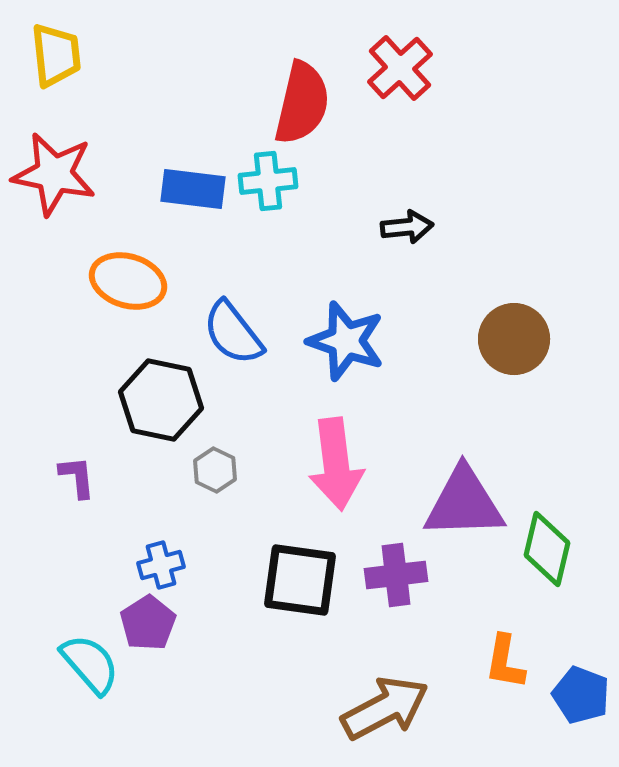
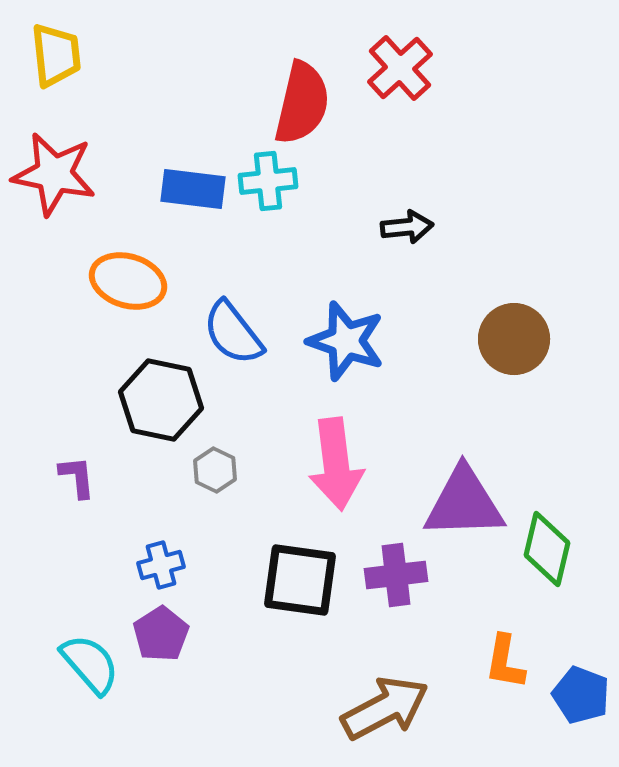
purple pentagon: moved 13 px right, 11 px down
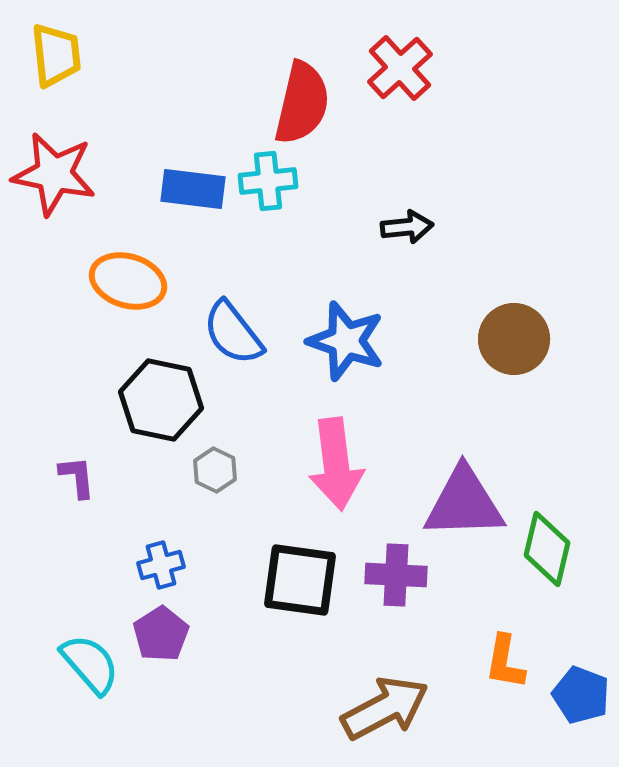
purple cross: rotated 10 degrees clockwise
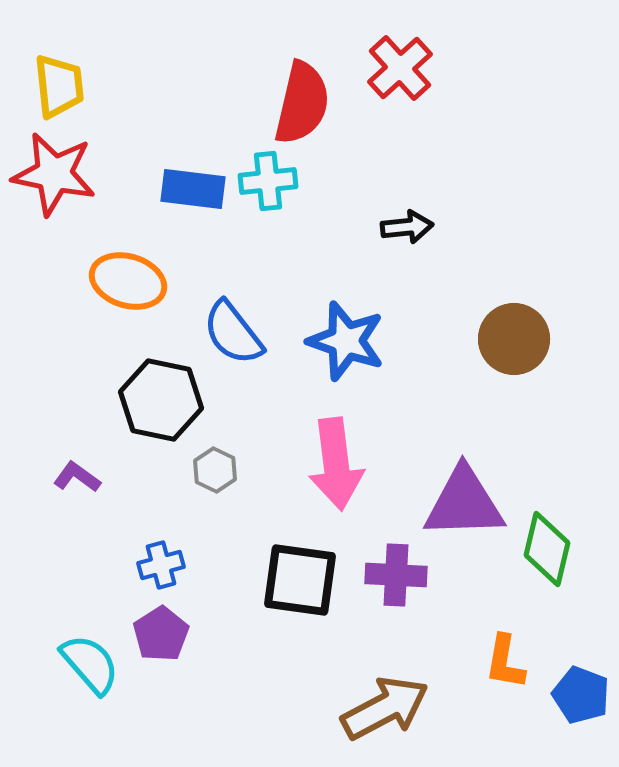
yellow trapezoid: moved 3 px right, 31 px down
purple L-shape: rotated 48 degrees counterclockwise
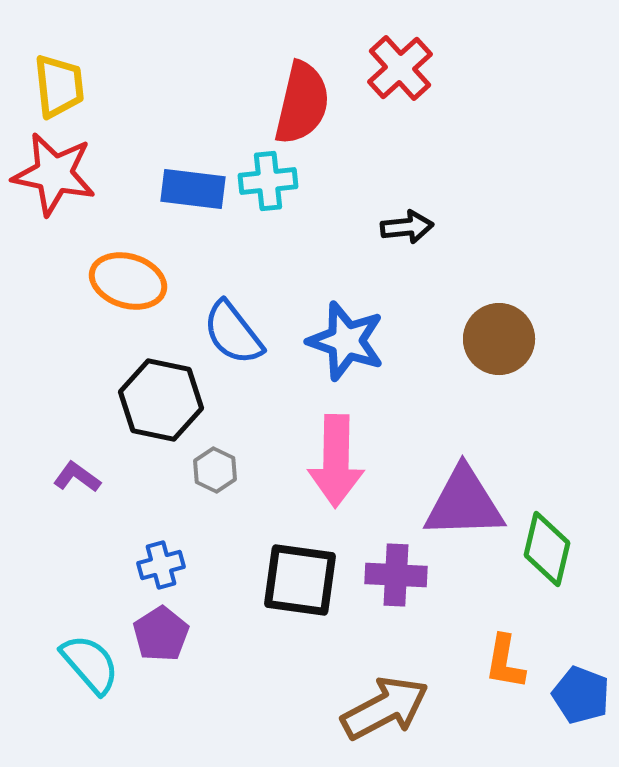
brown circle: moved 15 px left
pink arrow: moved 3 px up; rotated 8 degrees clockwise
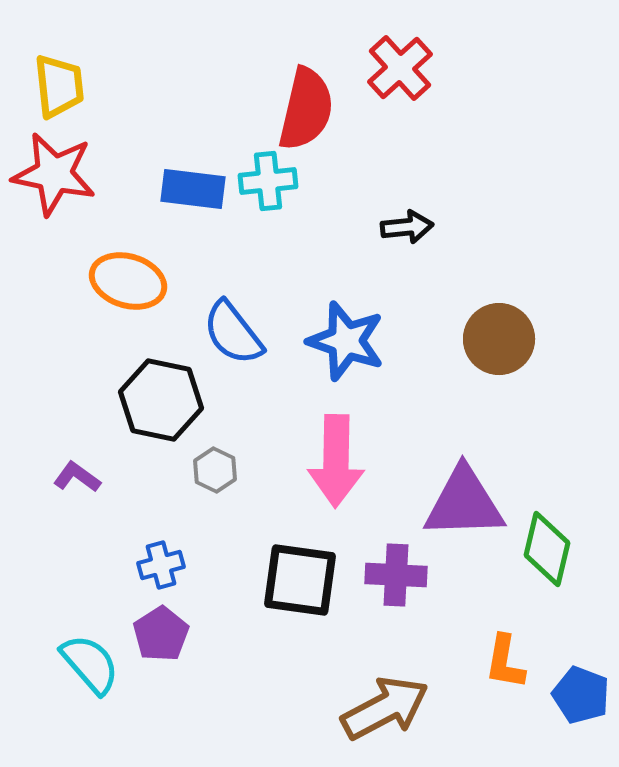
red semicircle: moved 4 px right, 6 px down
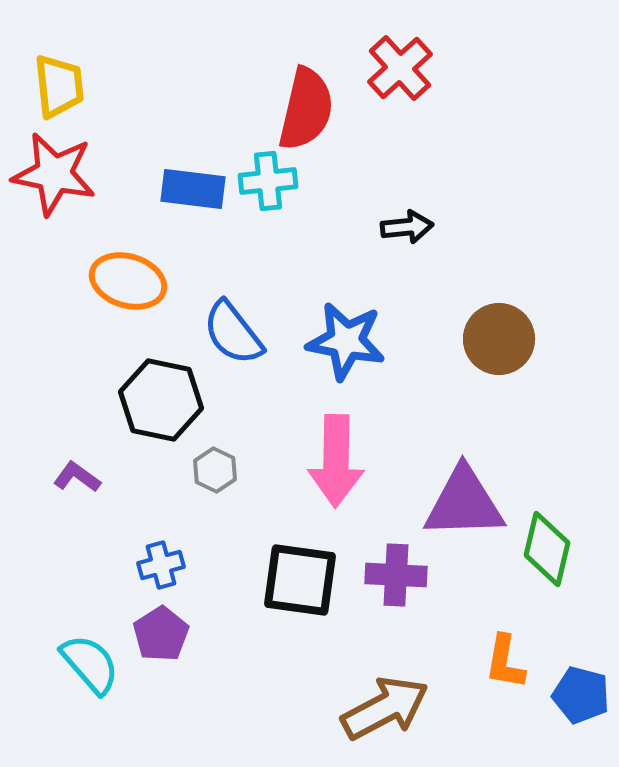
blue star: rotated 8 degrees counterclockwise
blue pentagon: rotated 6 degrees counterclockwise
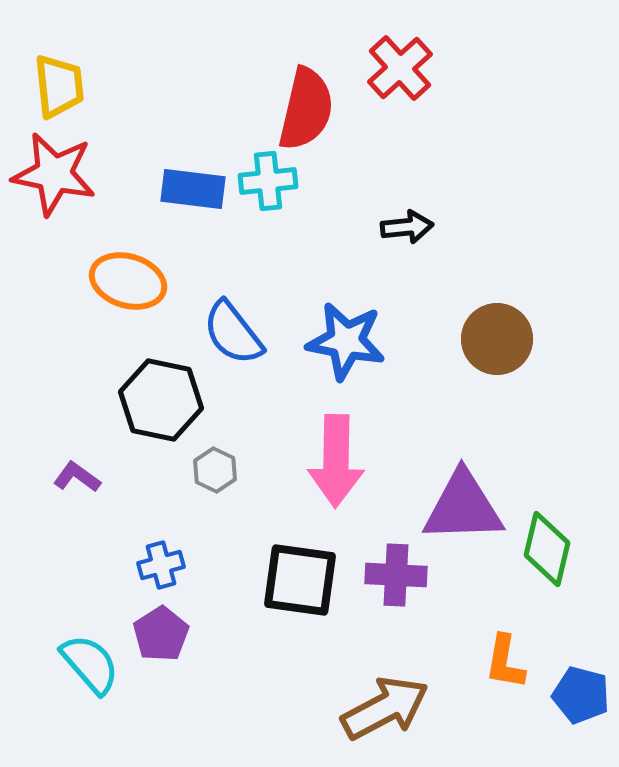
brown circle: moved 2 px left
purple triangle: moved 1 px left, 4 px down
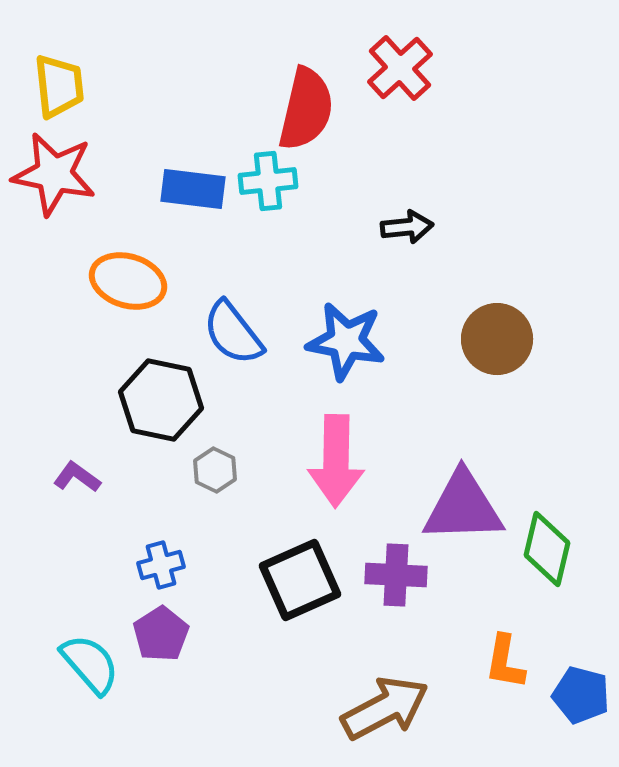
black square: rotated 32 degrees counterclockwise
